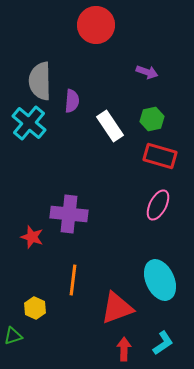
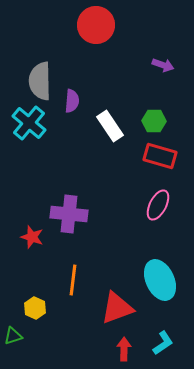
purple arrow: moved 16 px right, 7 px up
green hexagon: moved 2 px right, 2 px down; rotated 15 degrees clockwise
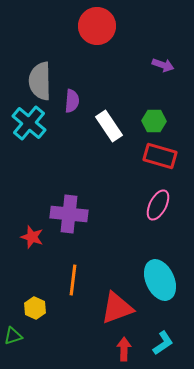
red circle: moved 1 px right, 1 px down
white rectangle: moved 1 px left
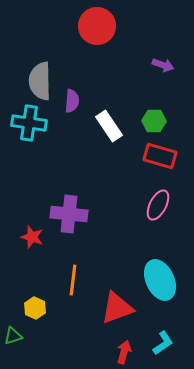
cyan cross: rotated 32 degrees counterclockwise
red arrow: moved 3 px down; rotated 15 degrees clockwise
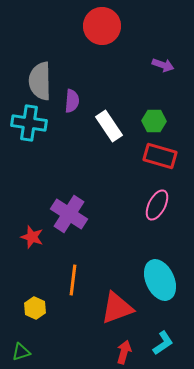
red circle: moved 5 px right
pink ellipse: moved 1 px left
purple cross: rotated 27 degrees clockwise
green triangle: moved 8 px right, 16 px down
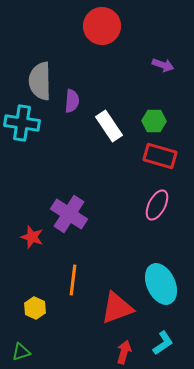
cyan cross: moved 7 px left
cyan ellipse: moved 1 px right, 4 px down
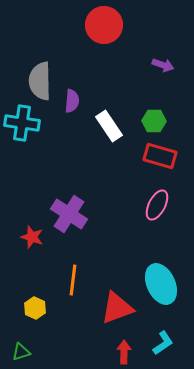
red circle: moved 2 px right, 1 px up
red arrow: rotated 15 degrees counterclockwise
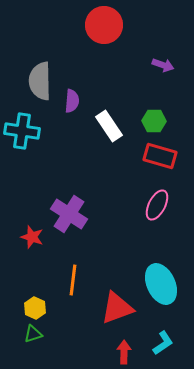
cyan cross: moved 8 px down
green triangle: moved 12 px right, 18 px up
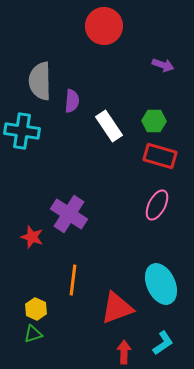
red circle: moved 1 px down
yellow hexagon: moved 1 px right, 1 px down
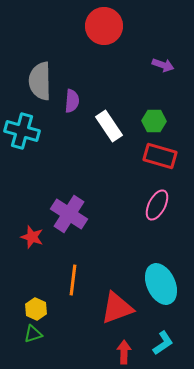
cyan cross: rotated 8 degrees clockwise
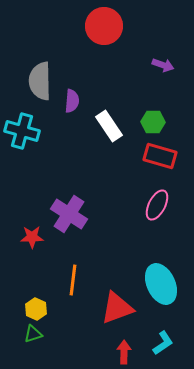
green hexagon: moved 1 px left, 1 px down
red star: rotated 20 degrees counterclockwise
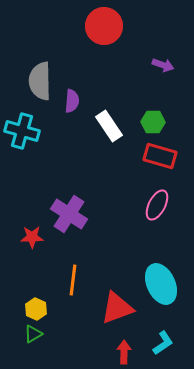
green triangle: rotated 12 degrees counterclockwise
